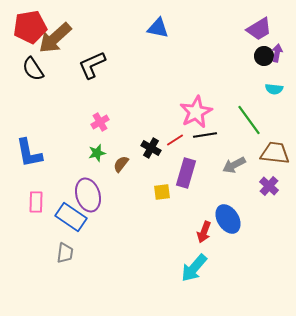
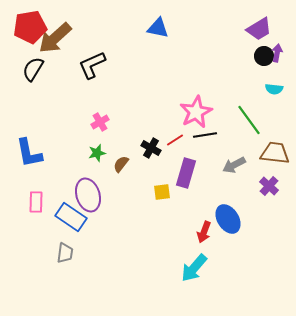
black semicircle: rotated 65 degrees clockwise
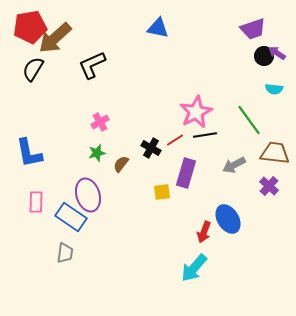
purple trapezoid: moved 6 px left; rotated 12 degrees clockwise
purple arrow: rotated 66 degrees counterclockwise
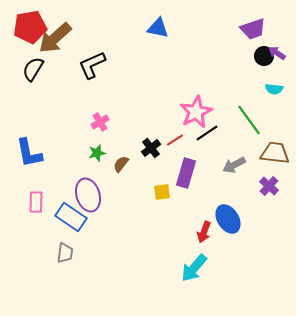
black line: moved 2 px right, 2 px up; rotated 25 degrees counterclockwise
black cross: rotated 24 degrees clockwise
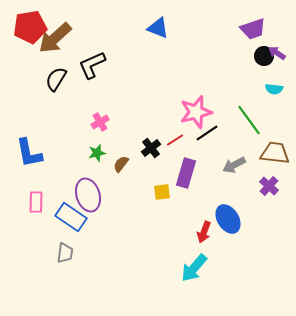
blue triangle: rotated 10 degrees clockwise
black semicircle: moved 23 px right, 10 px down
pink star: rotated 12 degrees clockwise
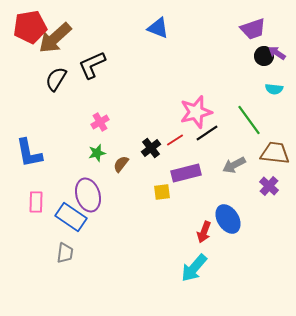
purple rectangle: rotated 60 degrees clockwise
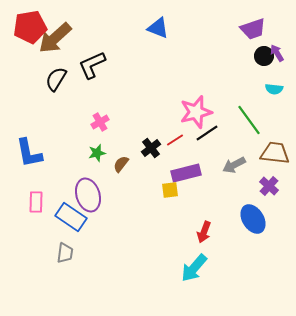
purple arrow: rotated 24 degrees clockwise
yellow square: moved 8 px right, 2 px up
blue ellipse: moved 25 px right
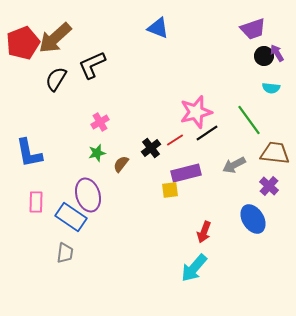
red pentagon: moved 7 px left, 16 px down; rotated 12 degrees counterclockwise
cyan semicircle: moved 3 px left, 1 px up
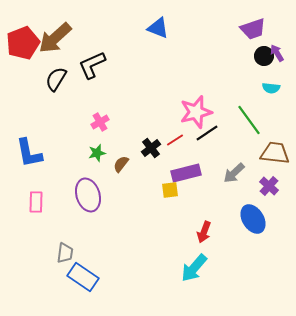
gray arrow: moved 8 px down; rotated 15 degrees counterclockwise
blue rectangle: moved 12 px right, 60 px down
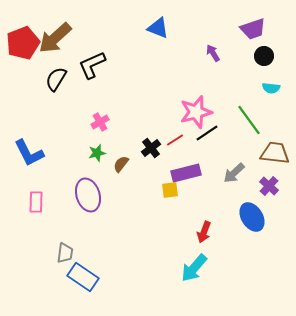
purple arrow: moved 64 px left
blue L-shape: rotated 16 degrees counterclockwise
blue ellipse: moved 1 px left, 2 px up
